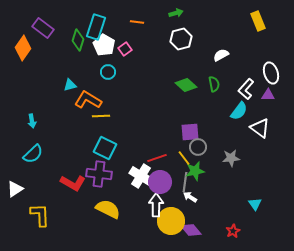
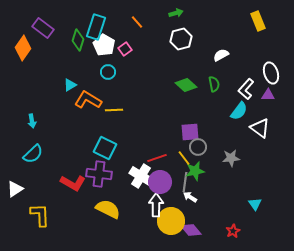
orange line at (137, 22): rotated 40 degrees clockwise
cyan triangle at (70, 85): rotated 16 degrees counterclockwise
yellow line at (101, 116): moved 13 px right, 6 px up
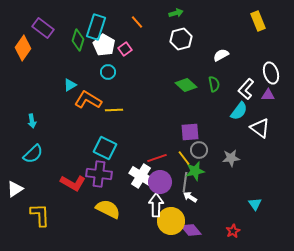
gray circle at (198, 147): moved 1 px right, 3 px down
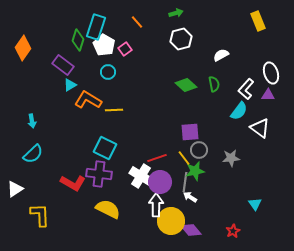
purple rectangle at (43, 28): moved 20 px right, 37 px down
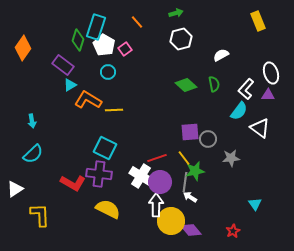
gray circle at (199, 150): moved 9 px right, 11 px up
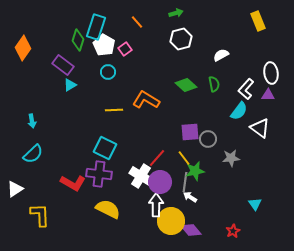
white ellipse at (271, 73): rotated 10 degrees clockwise
orange L-shape at (88, 100): moved 58 px right
red line at (157, 158): rotated 30 degrees counterclockwise
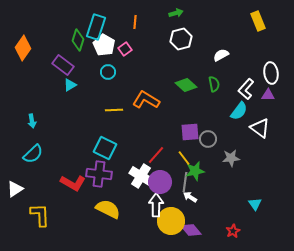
orange line at (137, 22): moved 2 px left; rotated 48 degrees clockwise
red line at (157, 158): moved 1 px left, 3 px up
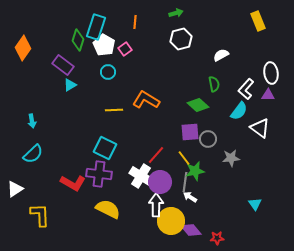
green diamond at (186, 85): moved 12 px right, 20 px down
red star at (233, 231): moved 16 px left, 7 px down; rotated 24 degrees clockwise
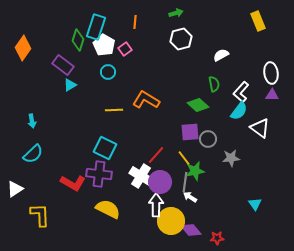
white L-shape at (246, 89): moved 5 px left, 3 px down
purple triangle at (268, 95): moved 4 px right
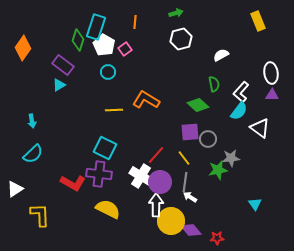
cyan triangle at (70, 85): moved 11 px left
green star at (195, 171): moved 23 px right, 1 px up
